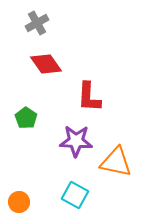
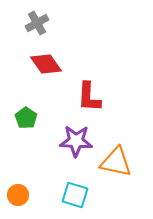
cyan square: rotated 12 degrees counterclockwise
orange circle: moved 1 px left, 7 px up
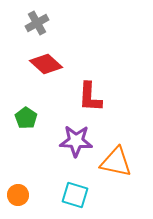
red diamond: rotated 12 degrees counterclockwise
red L-shape: moved 1 px right
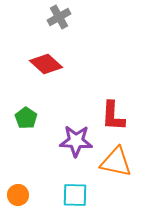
gray cross: moved 22 px right, 6 px up
red L-shape: moved 23 px right, 19 px down
cyan square: rotated 16 degrees counterclockwise
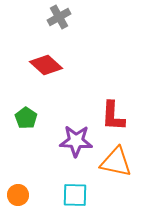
red diamond: moved 1 px down
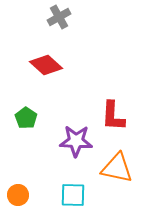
orange triangle: moved 1 px right, 6 px down
cyan square: moved 2 px left
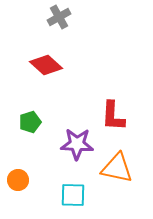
green pentagon: moved 4 px right, 4 px down; rotated 20 degrees clockwise
purple star: moved 1 px right, 3 px down
orange circle: moved 15 px up
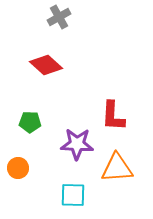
green pentagon: rotated 20 degrees clockwise
orange triangle: rotated 16 degrees counterclockwise
orange circle: moved 12 px up
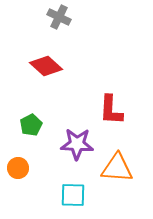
gray cross: rotated 35 degrees counterclockwise
red diamond: moved 1 px down
red L-shape: moved 2 px left, 6 px up
green pentagon: moved 1 px right, 3 px down; rotated 30 degrees counterclockwise
orange triangle: rotated 8 degrees clockwise
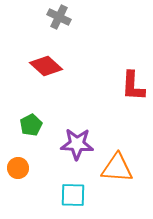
red L-shape: moved 22 px right, 24 px up
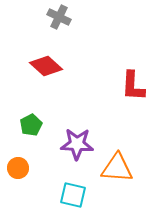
cyan square: rotated 12 degrees clockwise
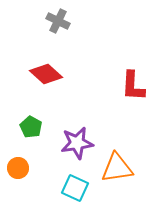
gray cross: moved 1 px left, 4 px down
red diamond: moved 8 px down
green pentagon: moved 2 px down; rotated 15 degrees counterclockwise
purple star: moved 1 px up; rotated 12 degrees counterclockwise
orange triangle: rotated 12 degrees counterclockwise
cyan square: moved 2 px right, 7 px up; rotated 12 degrees clockwise
